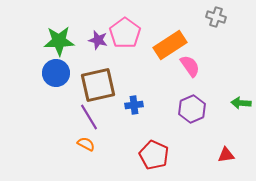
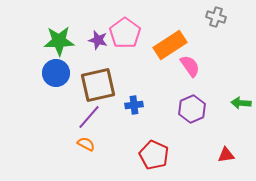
purple line: rotated 72 degrees clockwise
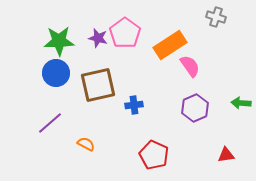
purple star: moved 2 px up
purple hexagon: moved 3 px right, 1 px up
purple line: moved 39 px left, 6 px down; rotated 8 degrees clockwise
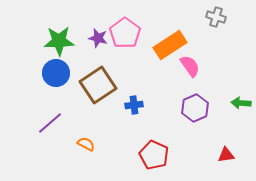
brown square: rotated 21 degrees counterclockwise
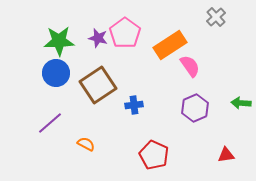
gray cross: rotated 30 degrees clockwise
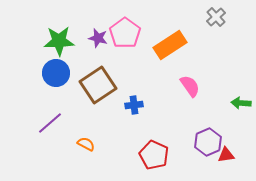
pink semicircle: moved 20 px down
purple hexagon: moved 13 px right, 34 px down
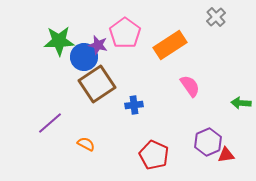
purple star: moved 7 px down
blue circle: moved 28 px right, 16 px up
brown square: moved 1 px left, 1 px up
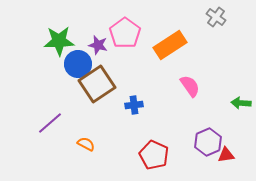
gray cross: rotated 12 degrees counterclockwise
blue circle: moved 6 px left, 7 px down
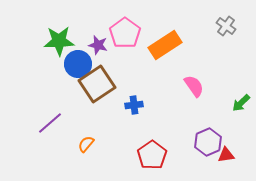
gray cross: moved 10 px right, 9 px down
orange rectangle: moved 5 px left
pink semicircle: moved 4 px right
green arrow: rotated 48 degrees counterclockwise
orange semicircle: rotated 78 degrees counterclockwise
red pentagon: moved 2 px left; rotated 12 degrees clockwise
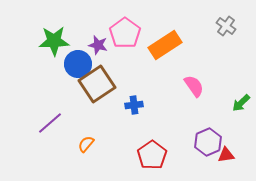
green star: moved 5 px left
